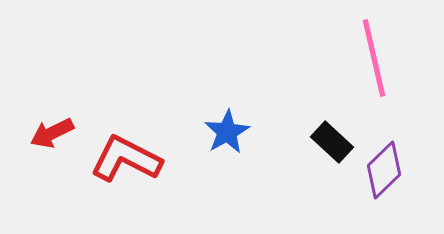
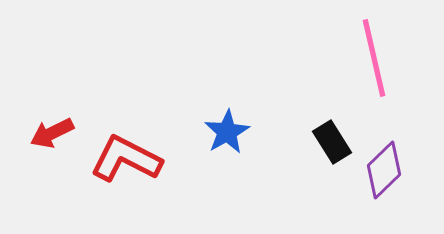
black rectangle: rotated 15 degrees clockwise
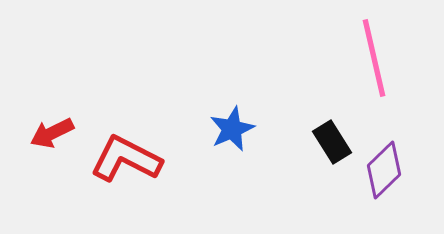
blue star: moved 5 px right, 3 px up; rotated 6 degrees clockwise
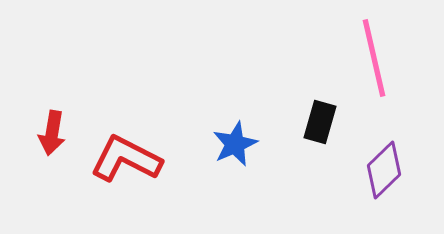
blue star: moved 3 px right, 15 px down
red arrow: rotated 54 degrees counterclockwise
black rectangle: moved 12 px left, 20 px up; rotated 48 degrees clockwise
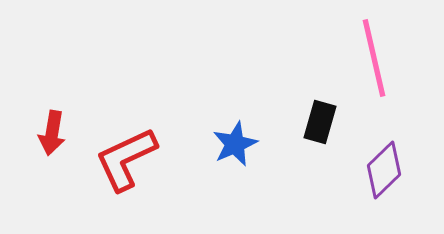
red L-shape: rotated 52 degrees counterclockwise
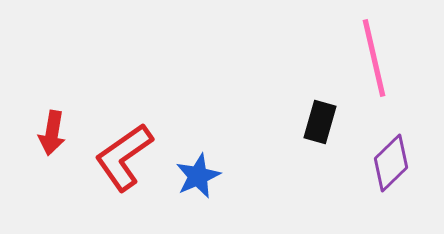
blue star: moved 37 px left, 32 px down
red L-shape: moved 2 px left, 2 px up; rotated 10 degrees counterclockwise
purple diamond: moved 7 px right, 7 px up
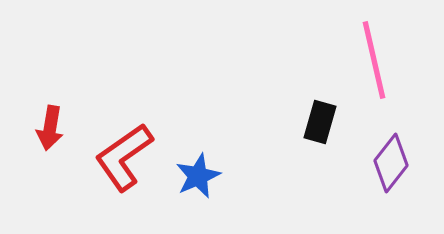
pink line: moved 2 px down
red arrow: moved 2 px left, 5 px up
purple diamond: rotated 8 degrees counterclockwise
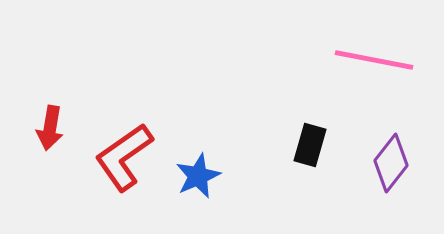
pink line: rotated 66 degrees counterclockwise
black rectangle: moved 10 px left, 23 px down
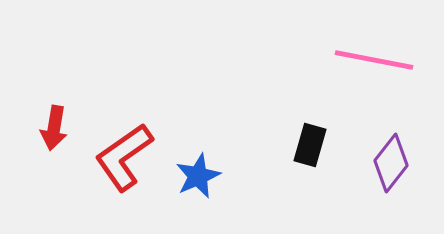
red arrow: moved 4 px right
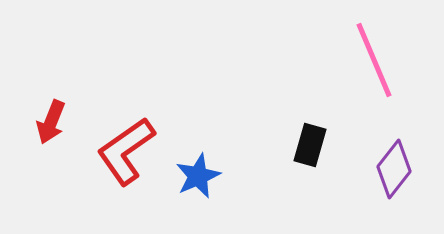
pink line: rotated 56 degrees clockwise
red arrow: moved 3 px left, 6 px up; rotated 12 degrees clockwise
red L-shape: moved 2 px right, 6 px up
purple diamond: moved 3 px right, 6 px down
